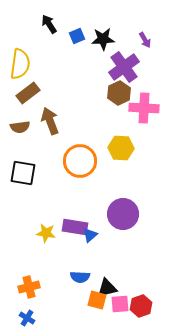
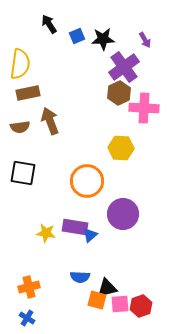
brown rectangle: rotated 25 degrees clockwise
orange circle: moved 7 px right, 20 px down
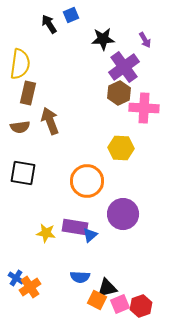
blue square: moved 6 px left, 21 px up
brown rectangle: rotated 65 degrees counterclockwise
orange cross: moved 1 px right; rotated 20 degrees counterclockwise
orange square: rotated 12 degrees clockwise
pink square: rotated 18 degrees counterclockwise
blue cross: moved 11 px left, 40 px up
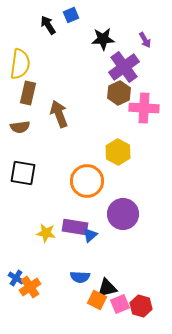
black arrow: moved 1 px left, 1 px down
brown arrow: moved 9 px right, 7 px up
yellow hexagon: moved 3 px left, 4 px down; rotated 25 degrees clockwise
red hexagon: rotated 25 degrees counterclockwise
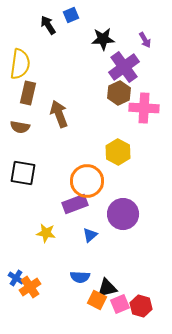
brown semicircle: rotated 18 degrees clockwise
purple rectangle: moved 23 px up; rotated 30 degrees counterclockwise
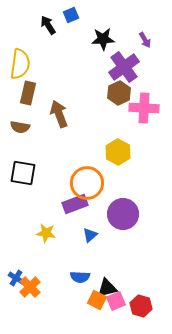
orange circle: moved 2 px down
orange cross: rotated 10 degrees counterclockwise
pink square: moved 4 px left, 3 px up
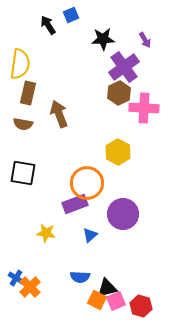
brown semicircle: moved 3 px right, 3 px up
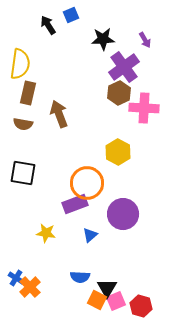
black triangle: rotated 45 degrees counterclockwise
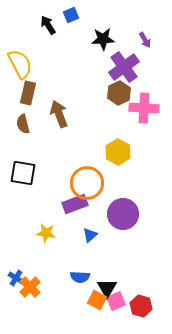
yellow semicircle: rotated 36 degrees counterclockwise
brown semicircle: rotated 66 degrees clockwise
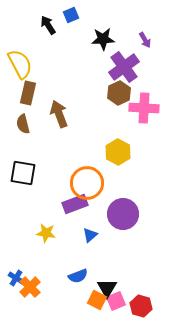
blue semicircle: moved 2 px left, 1 px up; rotated 24 degrees counterclockwise
